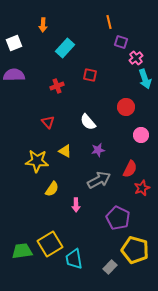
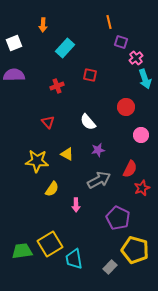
yellow triangle: moved 2 px right, 3 px down
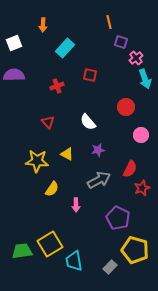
cyan trapezoid: moved 2 px down
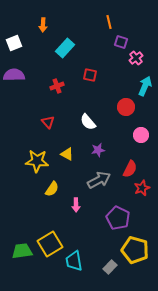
cyan arrow: moved 7 px down; rotated 138 degrees counterclockwise
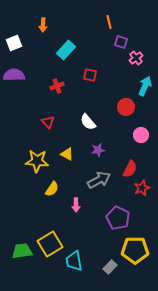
cyan rectangle: moved 1 px right, 2 px down
yellow pentagon: rotated 16 degrees counterclockwise
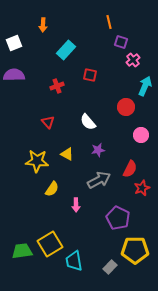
pink cross: moved 3 px left, 2 px down
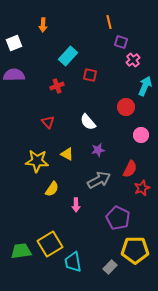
cyan rectangle: moved 2 px right, 6 px down
green trapezoid: moved 1 px left
cyan trapezoid: moved 1 px left, 1 px down
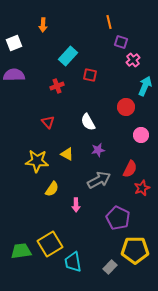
white semicircle: rotated 12 degrees clockwise
